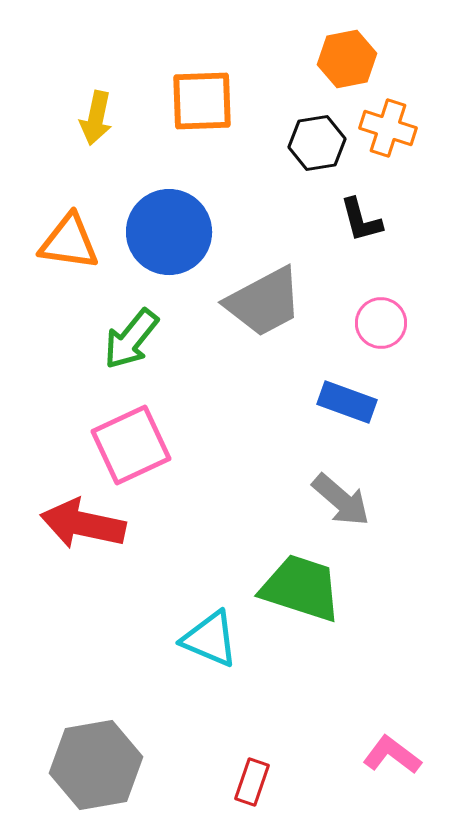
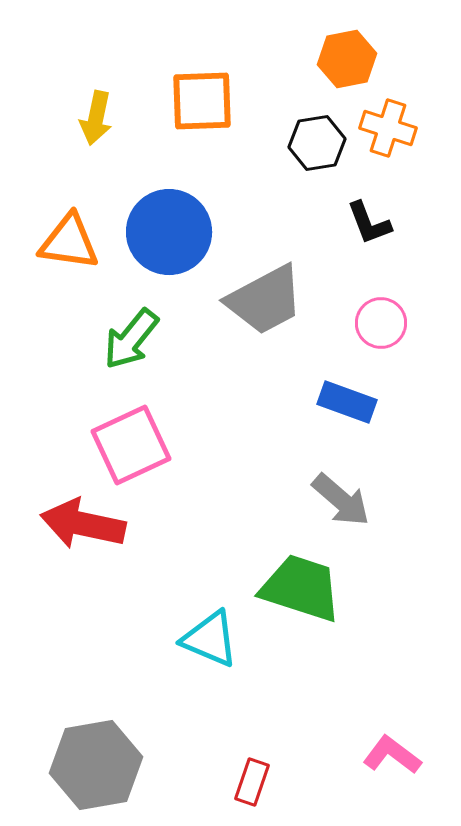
black L-shape: moved 8 px right, 3 px down; rotated 6 degrees counterclockwise
gray trapezoid: moved 1 px right, 2 px up
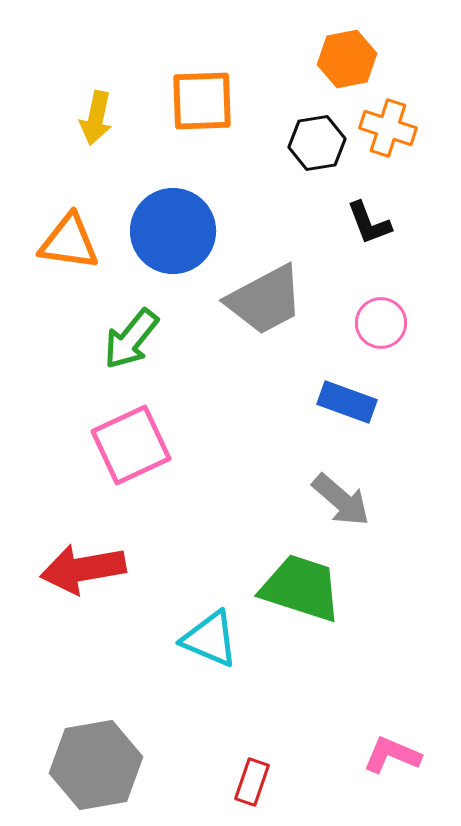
blue circle: moved 4 px right, 1 px up
red arrow: moved 45 px down; rotated 22 degrees counterclockwise
pink L-shape: rotated 14 degrees counterclockwise
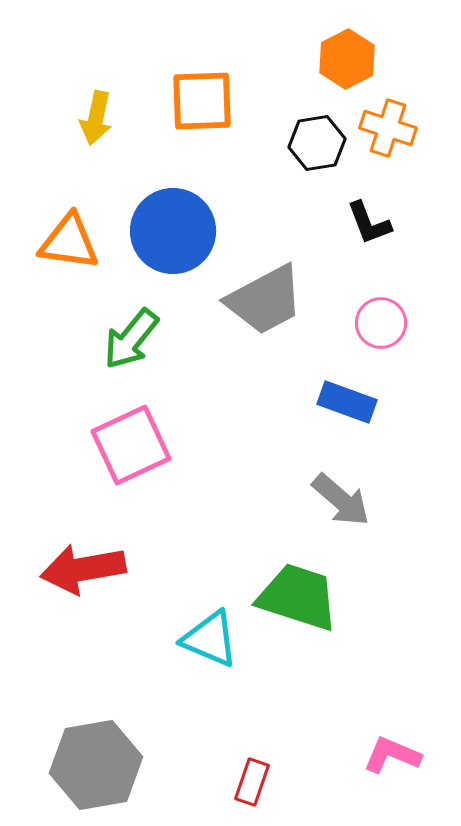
orange hexagon: rotated 16 degrees counterclockwise
green trapezoid: moved 3 px left, 9 px down
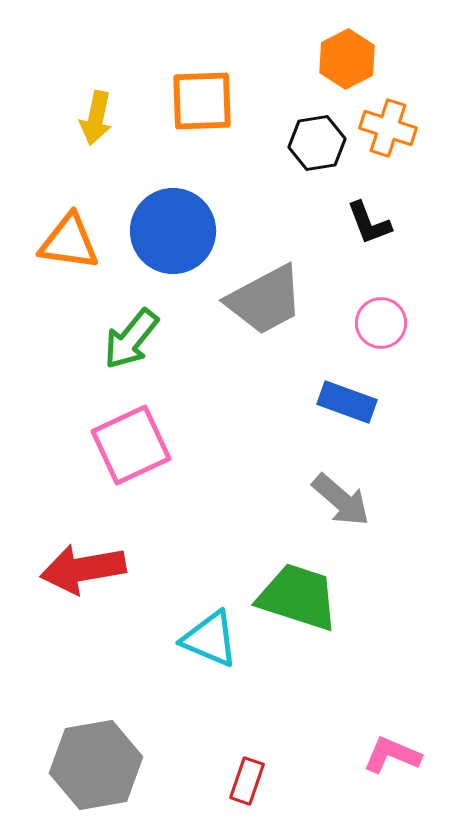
red rectangle: moved 5 px left, 1 px up
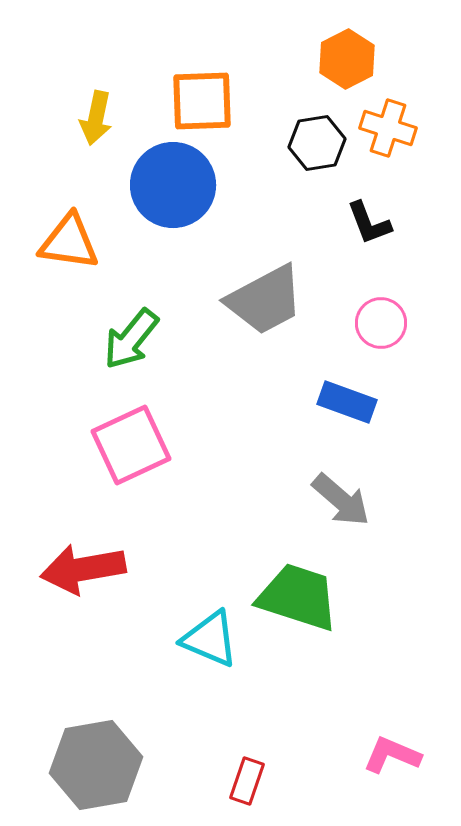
blue circle: moved 46 px up
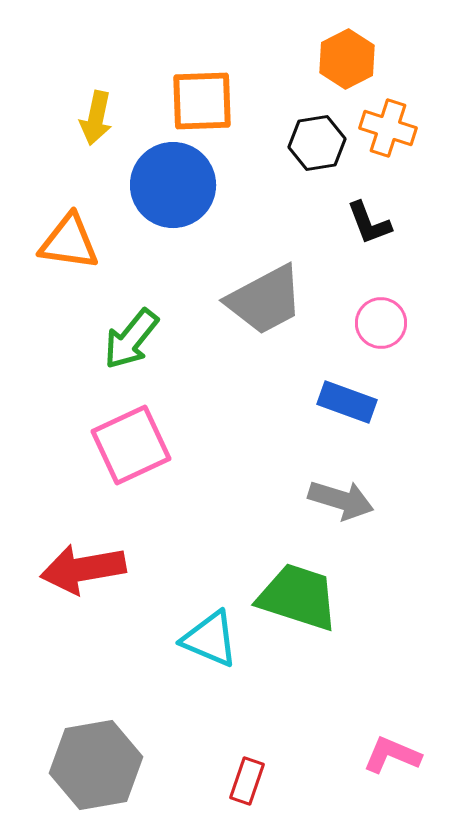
gray arrow: rotated 24 degrees counterclockwise
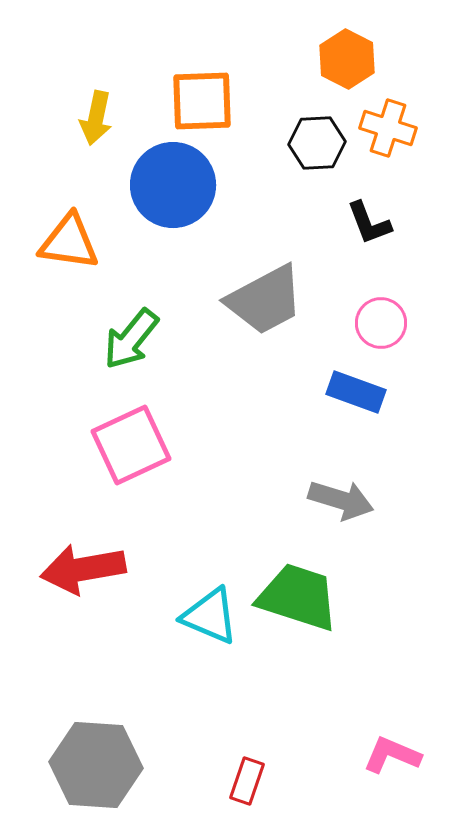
orange hexagon: rotated 6 degrees counterclockwise
black hexagon: rotated 6 degrees clockwise
blue rectangle: moved 9 px right, 10 px up
cyan triangle: moved 23 px up
gray hexagon: rotated 14 degrees clockwise
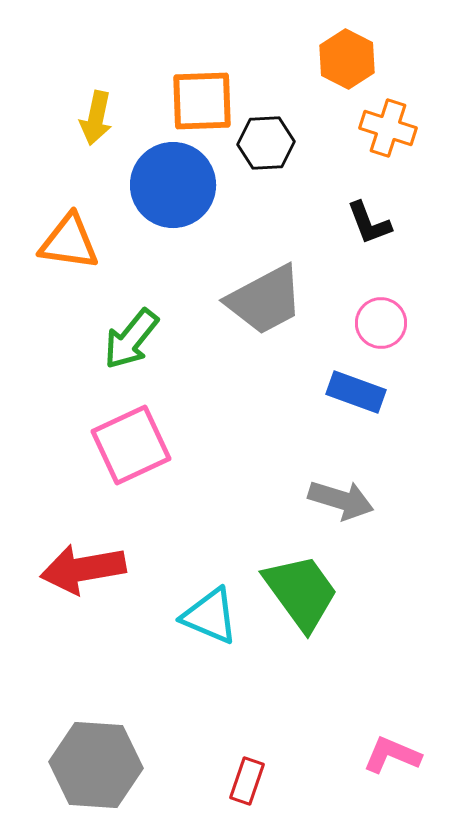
black hexagon: moved 51 px left
green trapezoid: moved 3 px right, 5 px up; rotated 36 degrees clockwise
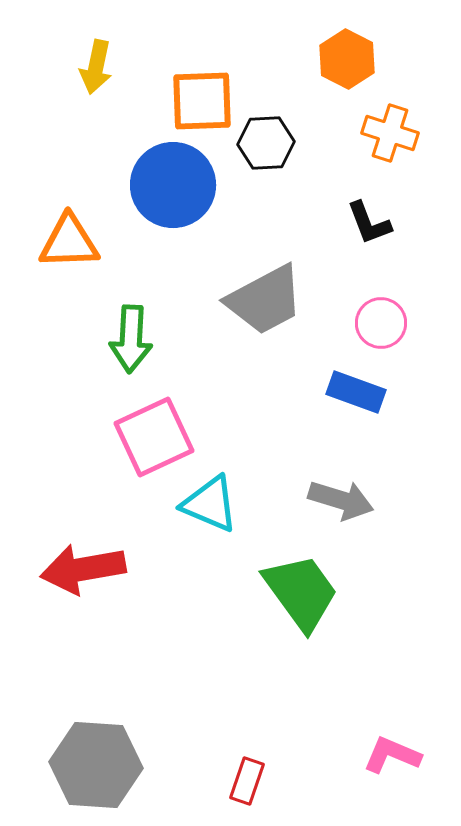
yellow arrow: moved 51 px up
orange cross: moved 2 px right, 5 px down
orange triangle: rotated 10 degrees counterclockwise
green arrow: rotated 36 degrees counterclockwise
pink square: moved 23 px right, 8 px up
cyan triangle: moved 112 px up
